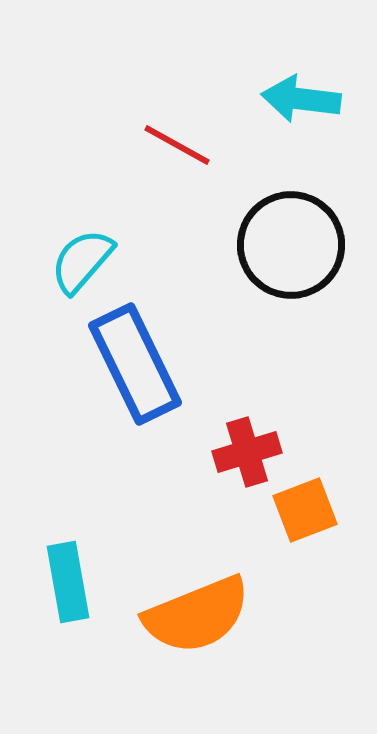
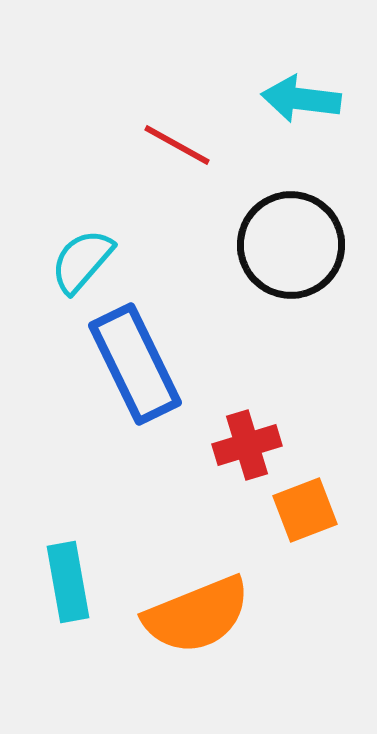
red cross: moved 7 px up
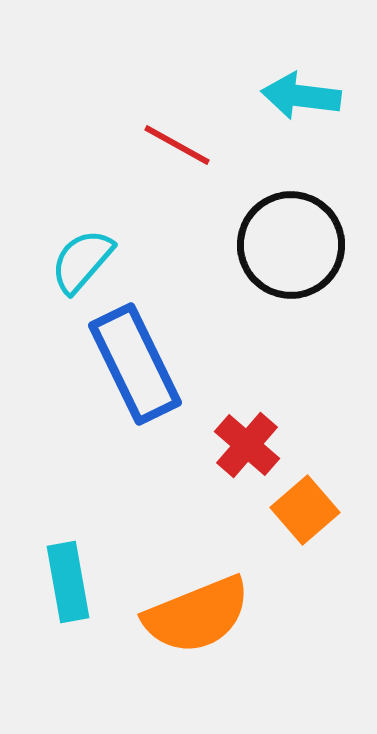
cyan arrow: moved 3 px up
red cross: rotated 32 degrees counterclockwise
orange square: rotated 20 degrees counterclockwise
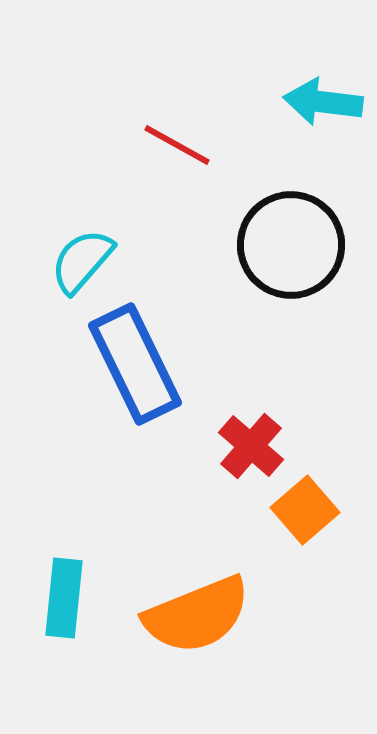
cyan arrow: moved 22 px right, 6 px down
red cross: moved 4 px right, 1 px down
cyan rectangle: moved 4 px left, 16 px down; rotated 16 degrees clockwise
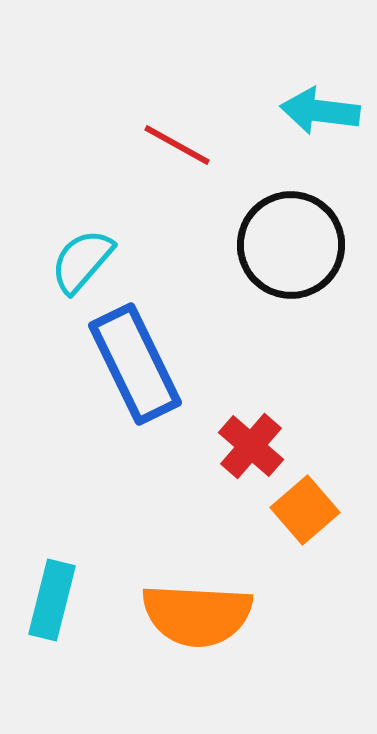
cyan arrow: moved 3 px left, 9 px down
cyan rectangle: moved 12 px left, 2 px down; rotated 8 degrees clockwise
orange semicircle: rotated 25 degrees clockwise
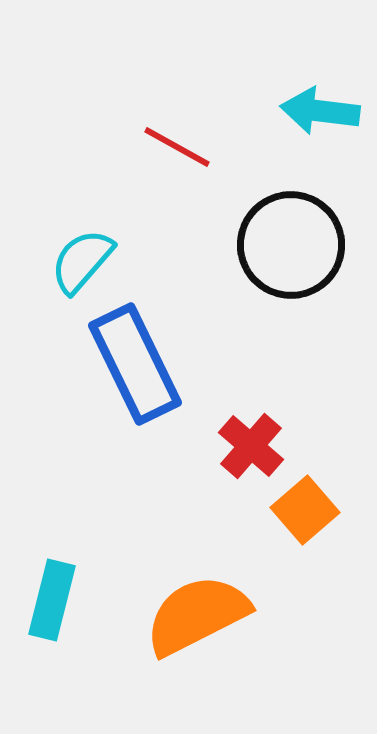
red line: moved 2 px down
orange semicircle: rotated 150 degrees clockwise
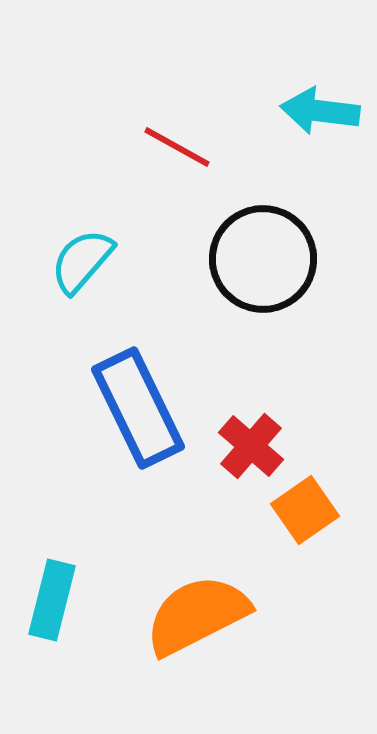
black circle: moved 28 px left, 14 px down
blue rectangle: moved 3 px right, 44 px down
orange square: rotated 6 degrees clockwise
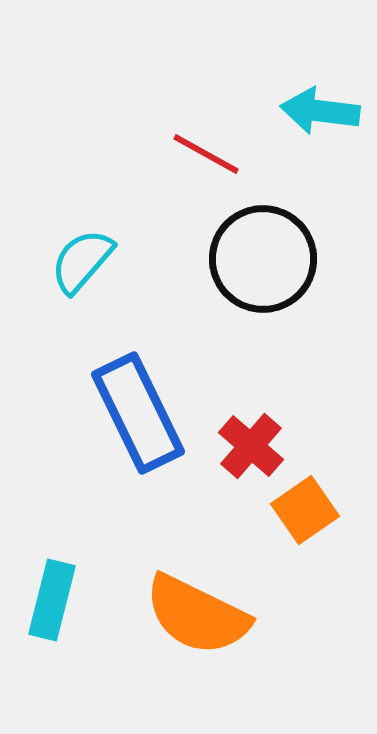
red line: moved 29 px right, 7 px down
blue rectangle: moved 5 px down
orange semicircle: rotated 127 degrees counterclockwise
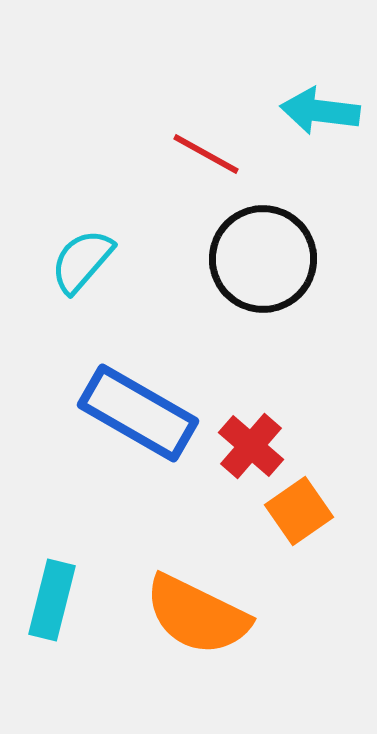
blue rectangle: rotated 34 degrees counterclockwise
orange square: moved 6 px left, 1 px down
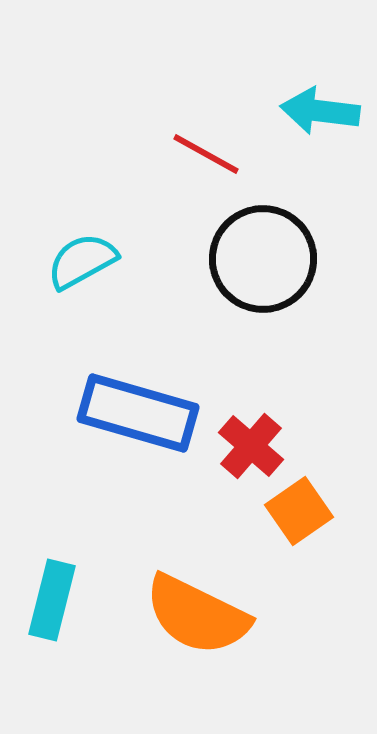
cyan semicircle: rotated 20 degrees clockwise
blue rectangle: rotated 14 degrees counterclockwise
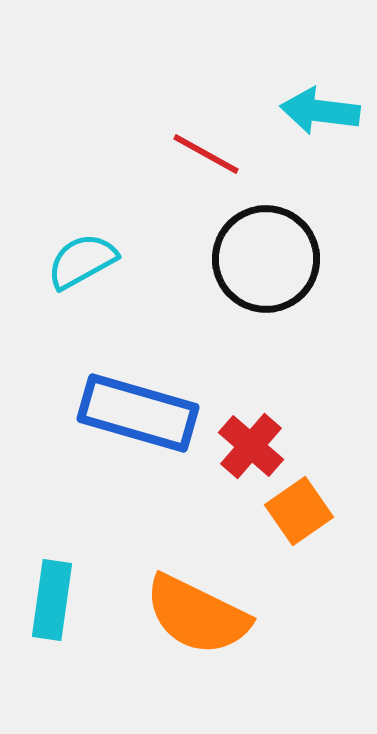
black circle: moved 3 px right
cyan rectangle: rotated 6 degrees counterclockwise
